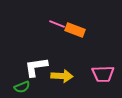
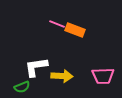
pink trapezoid: moved 2 px down
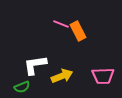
pink line: moved 4 px right
orange rectangle: moved 3 px right, 1 px down; rotated 42 degrees clockwise
white L-shape: moved 1 px left, 2 px up
yellow arrow: rotated 25 degrees counterclockwise
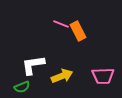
white L-shape: moved 2 px left
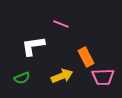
orange rectangle: moved 8 px right, 26 px down
white L-shape: moved 19 px up
pink trapezoid: moved 1 px down
green semicircle: moved 9 px up
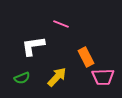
yellow arrow: moved 5 px left, 1 px down; rotated 25 degrees counterclockwise
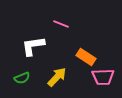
orange rectangle: rotated 30 degrees counterclockwise
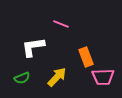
white L-shape: moved 1 px down
orange rectangle: rotated 36 degrees clockwise
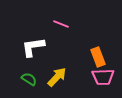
orange rectangle: moved 12 px right
green semicircle: moved 7 px right, 1 px down; rotated 126 degrees counterclockwise
